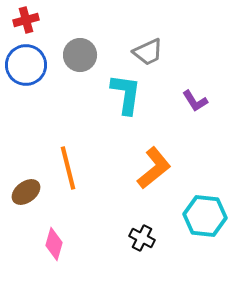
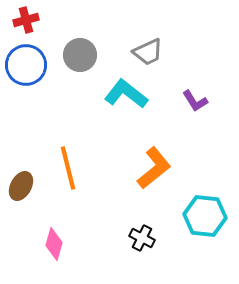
cyan L-shape: rotated 60 degrees counterclockwise
brown ellipse: moved 5 px left, 6 px up; rotated 24 degrees counterclockwise
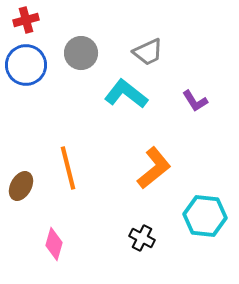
gray circle: moved 1 px right, 2 px up
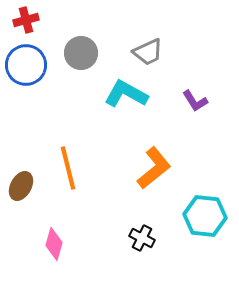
cyan L-shape: rotated 9 degrees counterclockwise
